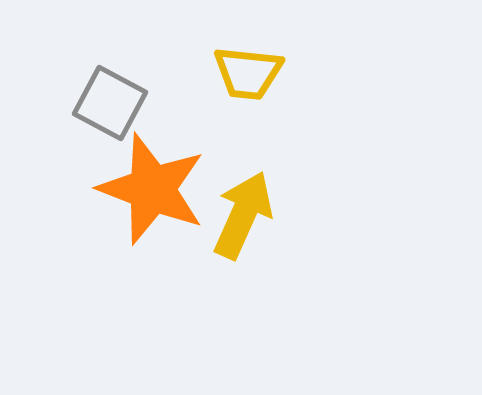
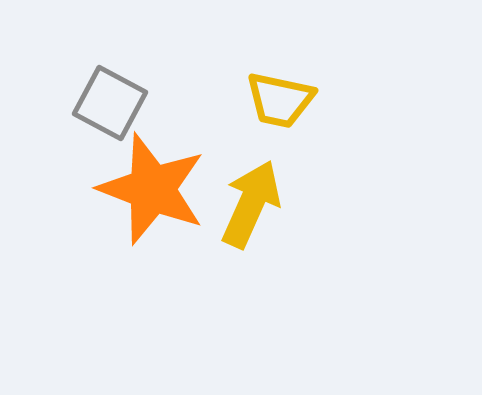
yellow trapezoid: moved 32 px right, 27 px down; rotated 6 degrees clockwise
yellow arrow: moved 8 px right, 11 px up
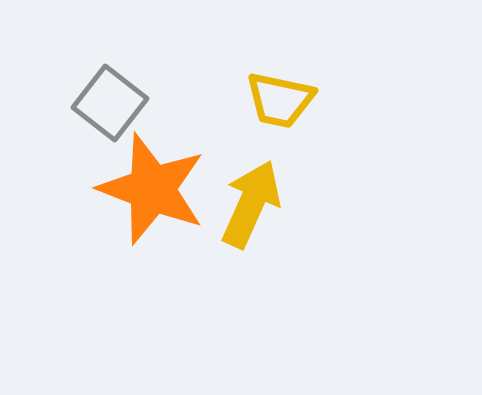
gray square: rotated 10 degrees clockwise
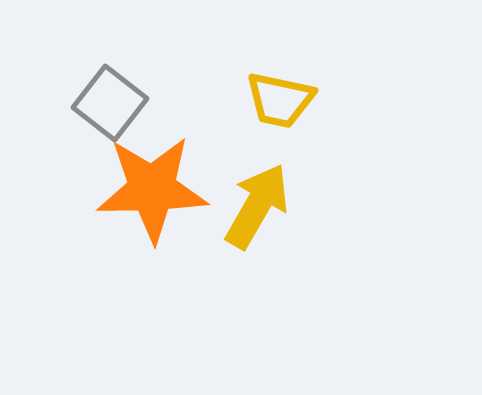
orange star: rotated 22 degrees counterclockwise
yellow arrow: moved 6 px right, 2 px down; rotated 6 degrees clockwise
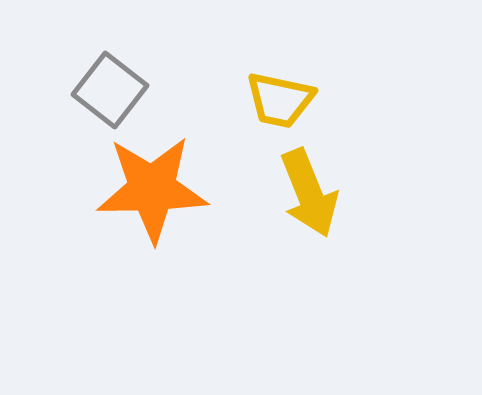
gray square: moved 13 px up
yellow arrow: moved 52 px right, 13 px up; rotated 128 degrees clockwise
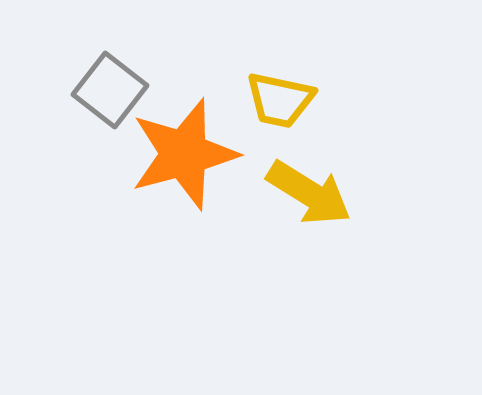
orange star: moved 32 px right, 35 px up; rotated 14 degrees counterclockwise
yellow arrow: rotated 36 degrees counterclockwise
